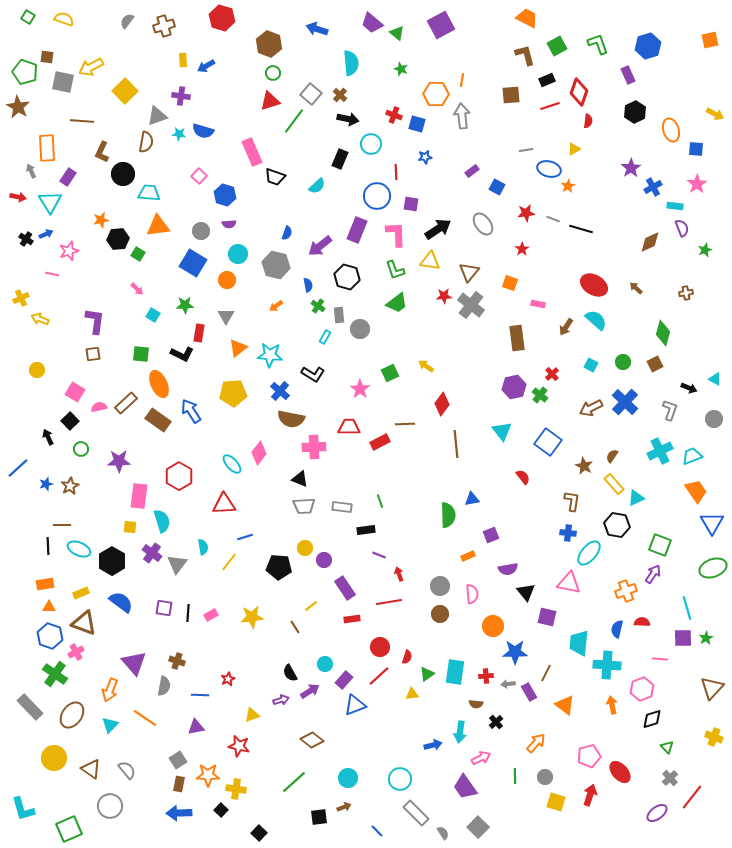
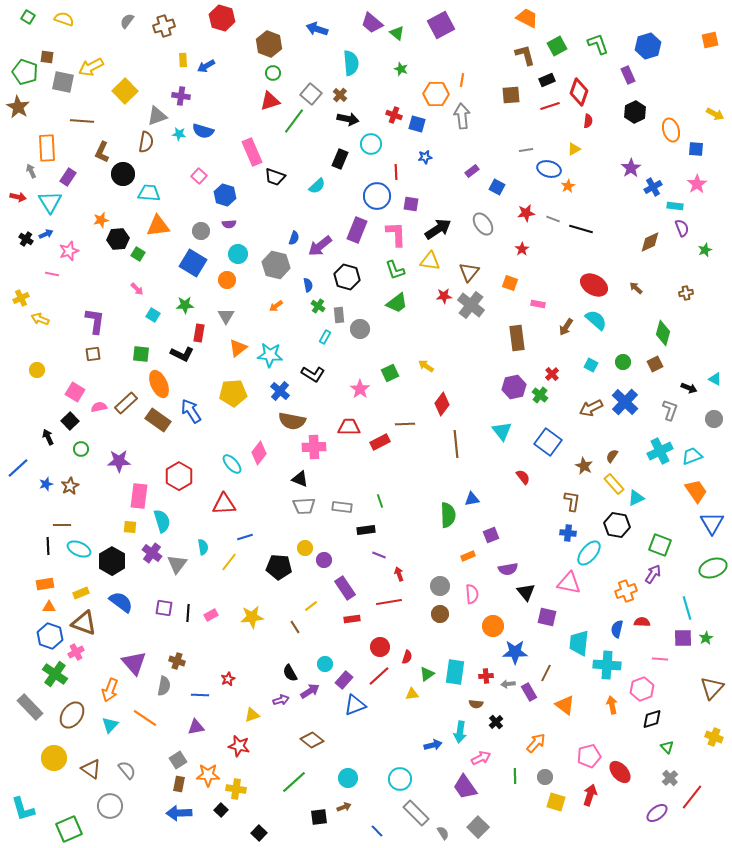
blue semicircle at (287, 233): moved 7 px right, 5 px down
brown semicircle at (291, 419): moved 1 px right, 2 px down
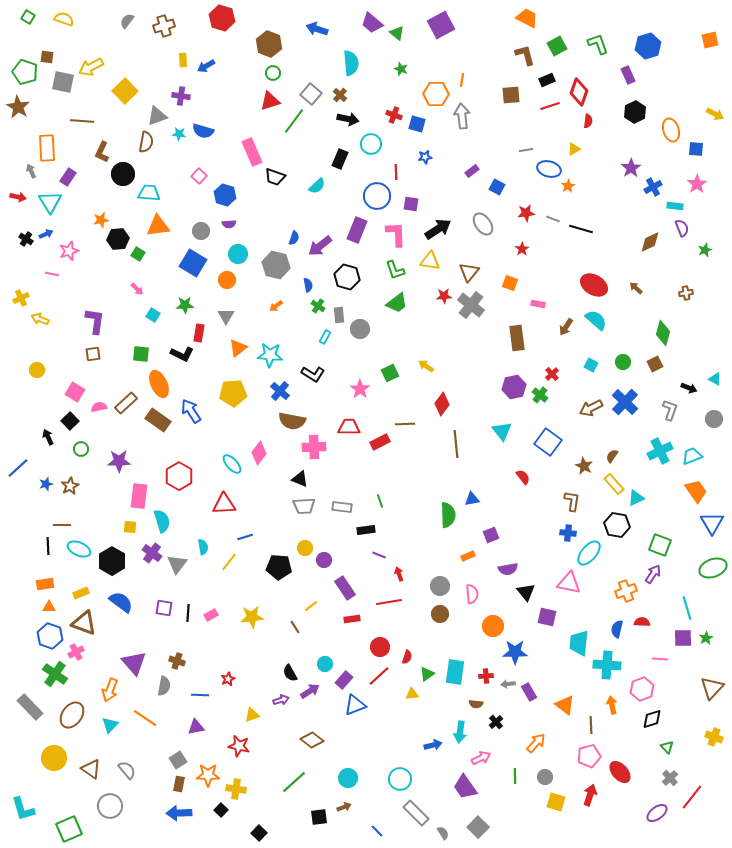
brown line at (546, 673): moved 45 px right, 52 px down; rotated 30 degrees counterclockwise
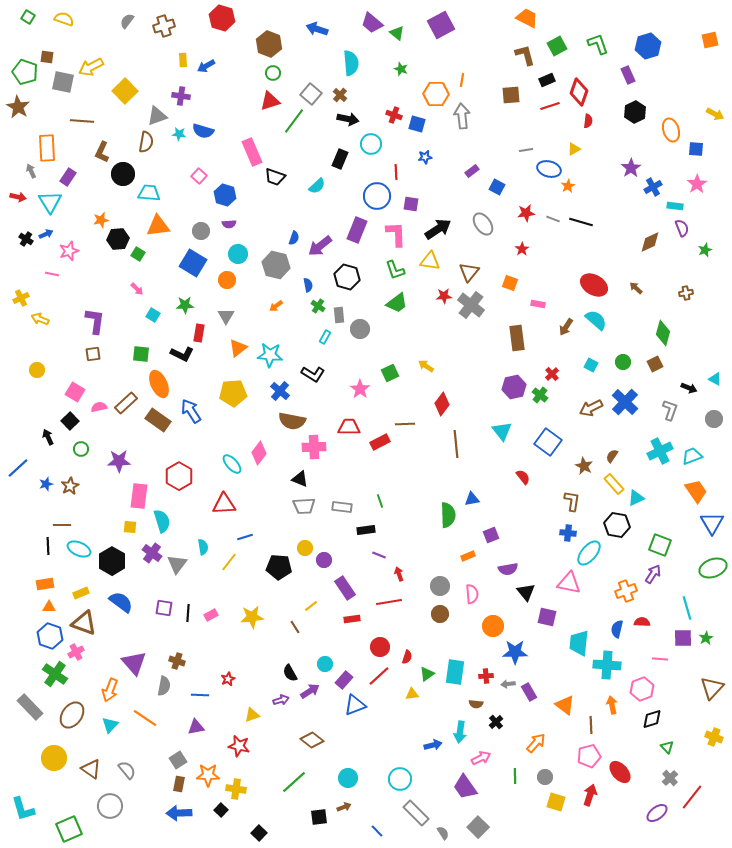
black line at (581, 229): moved 7 px up
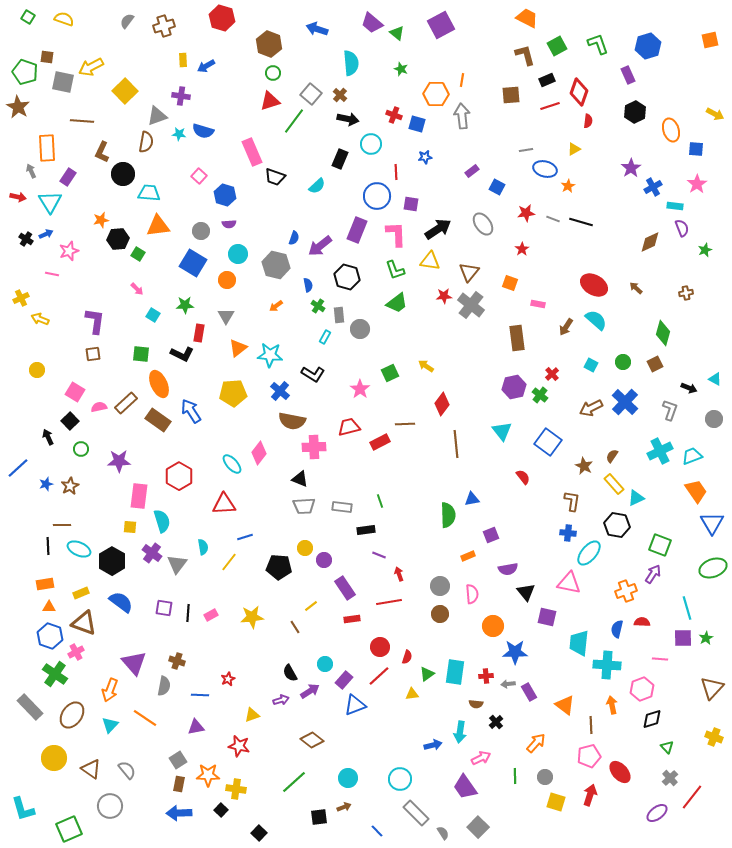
blue ellipse at (549, 169): moved 4 px left
red trapezoid at (349, 427): rotated 15 degrees counterclockwise
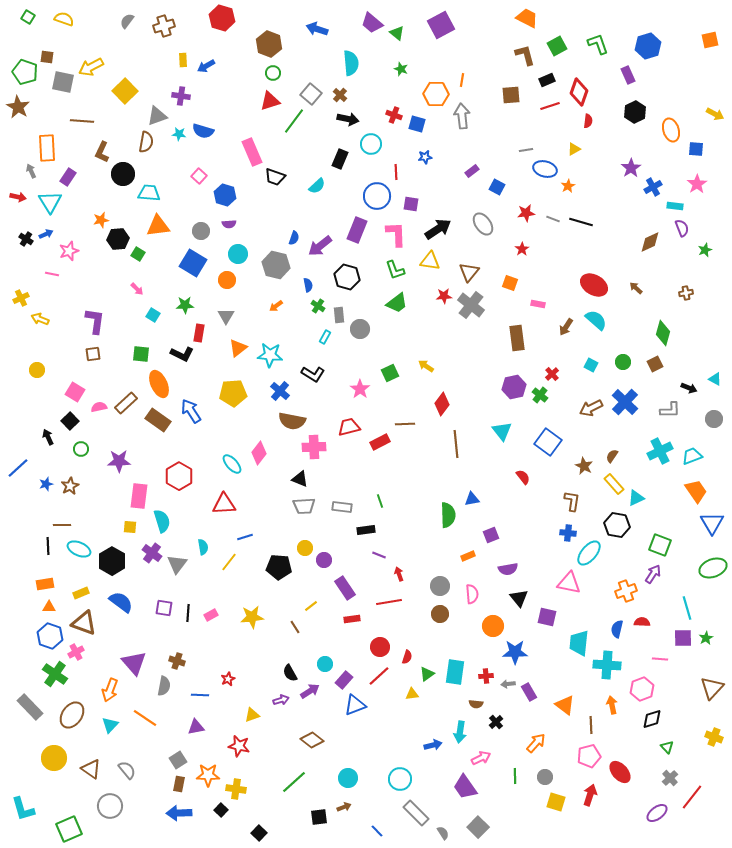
gray L-shape at (670, 410): rotated 70 degrees clockwise
black triangle at (526, 592): moved 7 px left, 6 px down
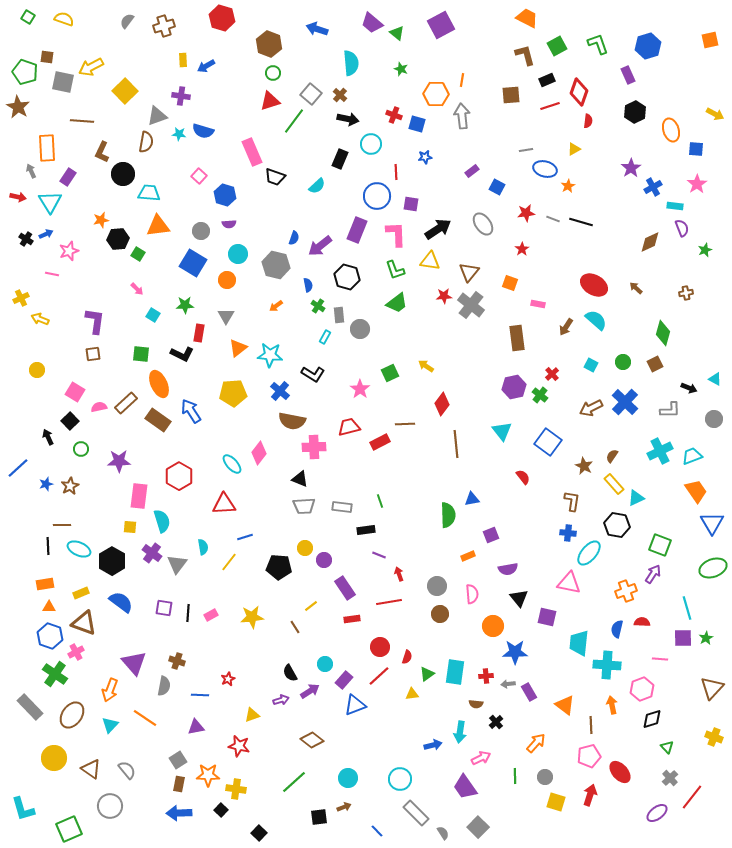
gray circle at (440, 586): moved 3 px left
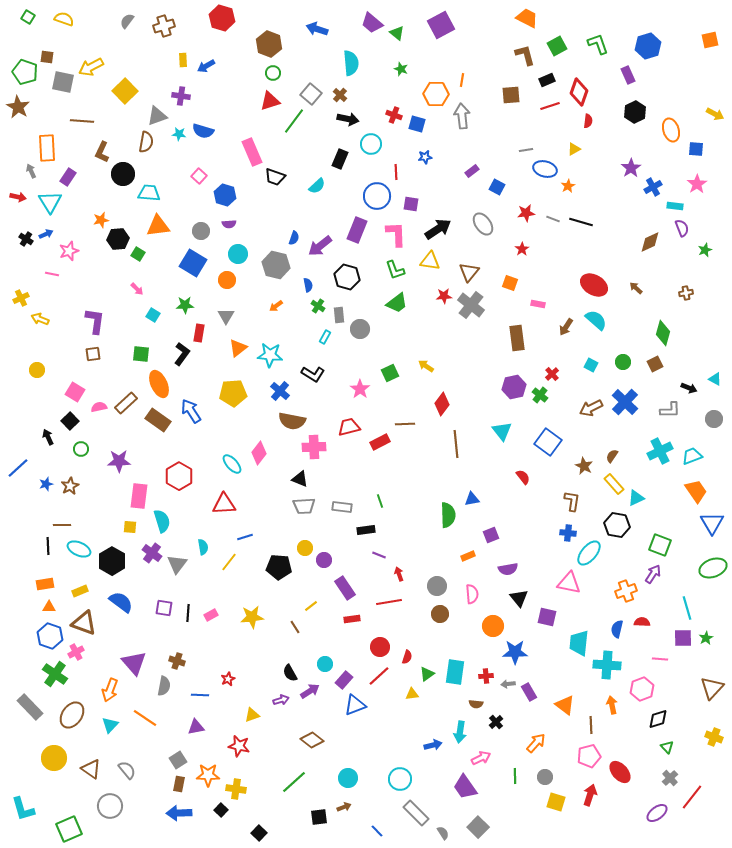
black L-shape at (182, 354): rotated 80 degrees counterclockwise
yellow rectangle at (81, 593): moved 1 px left, 2 px up
black diamond at (652, 719): moved 6 px right
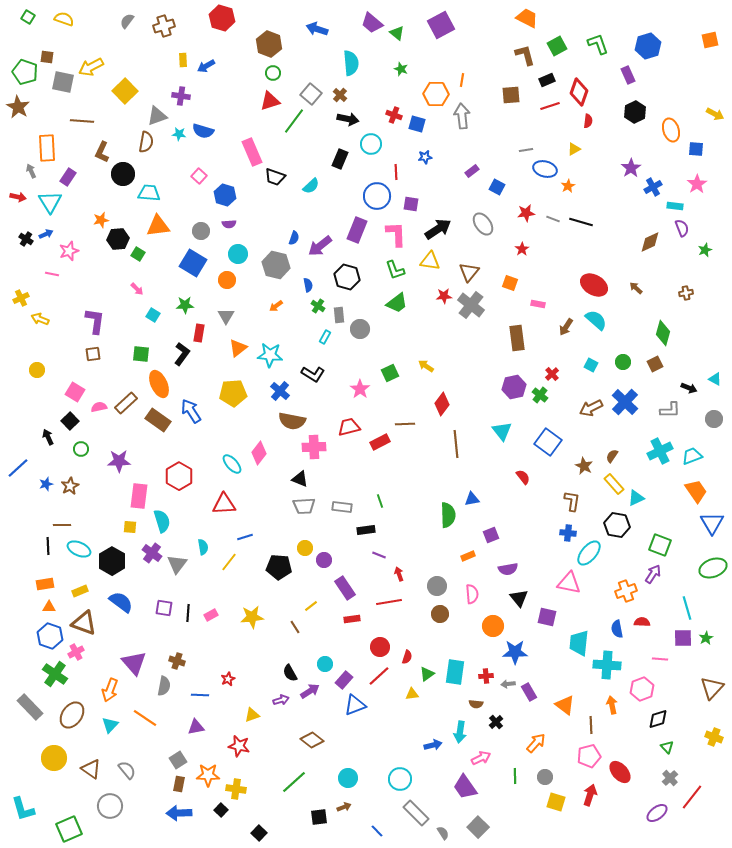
cyan semicircle at (317, 186): moved 6 px left
blue semicircle at (617, 629): rotated 24 degrees counterclockwise
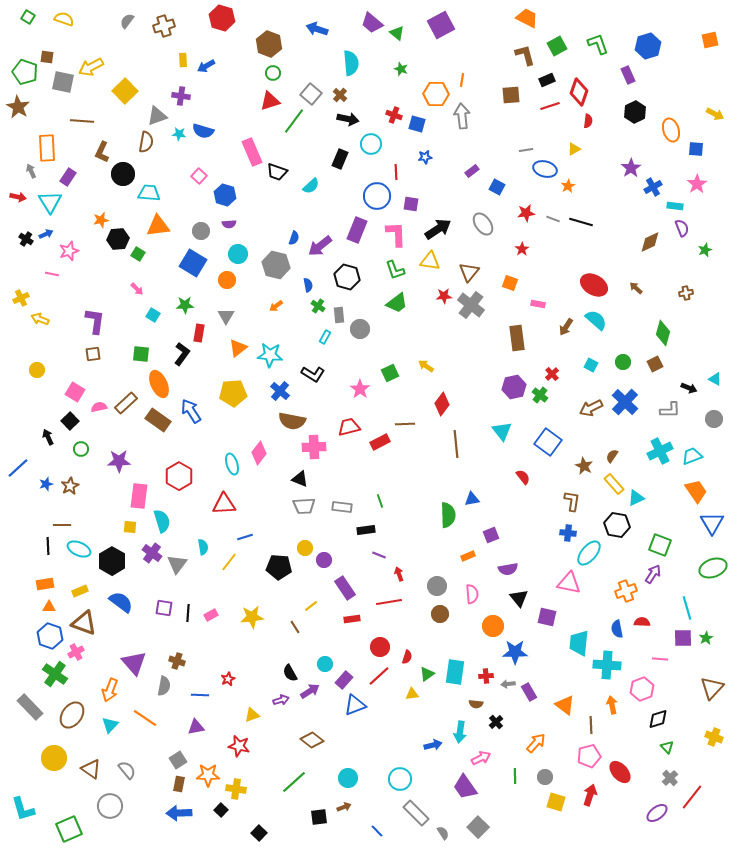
black trapezoid at (275, 177): moved 2 px right, 5 px up
cyan ellipse at (232, 464): rotated 25 degrees clockwise
